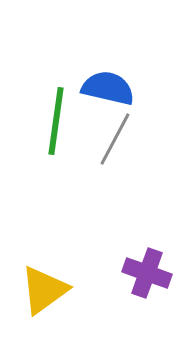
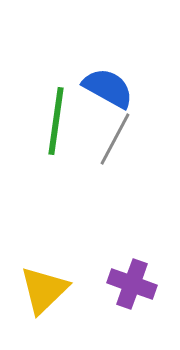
blue semicircle: rotated 16 degrees clockwise
purple cross: moved 15 px left, 11 px down
yellow triangle: rotated 8 degrees counterclockwise
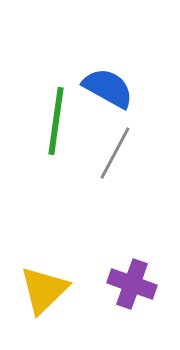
gray line: moved 14 px down
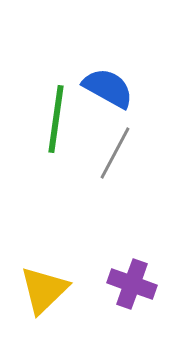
green line: moved 2 px up
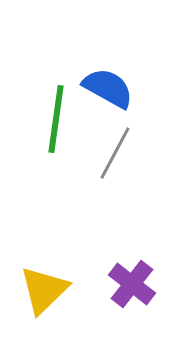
purple cross: rotated 18 degrees clockwise
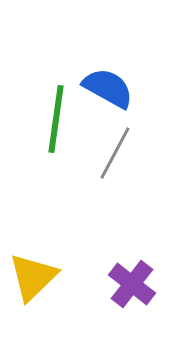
yellow triangle: moved 11 px left, 13 px up
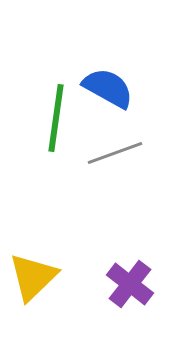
green line: moved 1 px up
gray line: rotated 42 degrees clockwise
purple cross: moved 2 px left
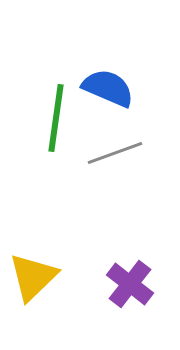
blue semicircle: rotated 6 degrees counterclockwise
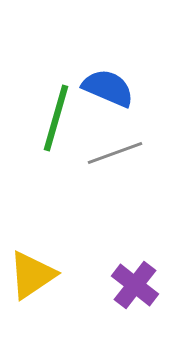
green line: rotated 8 degrees clockwise
yellow triangle: moved 1 px left, 2 px up; rotated 10 degrees clockwise
purple cross: moved 5 px right, 1 px down
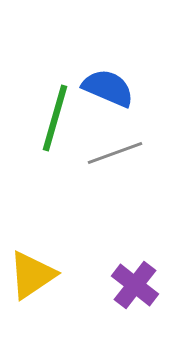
green line: moved 1 px left
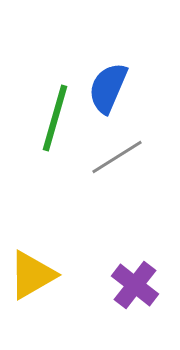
blue semicircle: rotated 90 degrees counterclockwise
gray line: moved 2 px right, 4 px down; rotated 12 degrees counterclockwise
yellow triangle: rotated 4 degrees clockwise
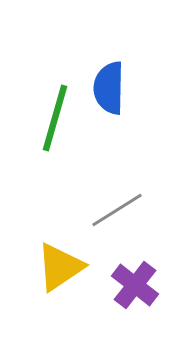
blue semicircle: moved 1 px right; rotated 22 degrees counterclockwise
gray line: moved 53 px down
yellow triangle: moved 28 px right, 8 px up; rotated 4 degrees counterclockwise
